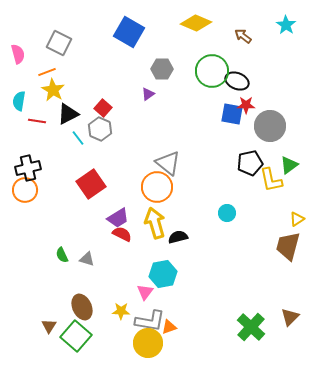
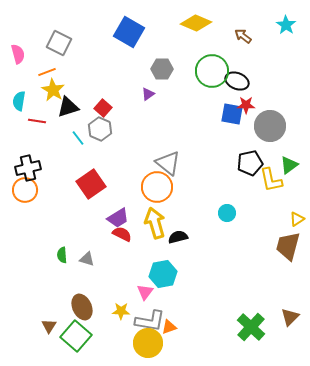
black triangle at (68, 114): moved 7 px up; rotated 10 degrees clockwise
green semicircle at (62, 255): rotated 21 degrees clockwise
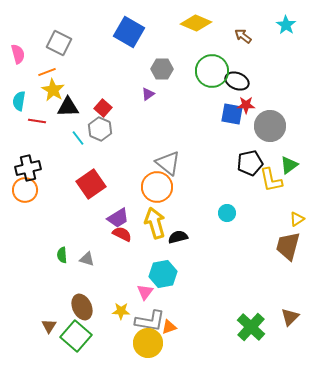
black triangle at (68, 107): rotated 15 degrees clockwise
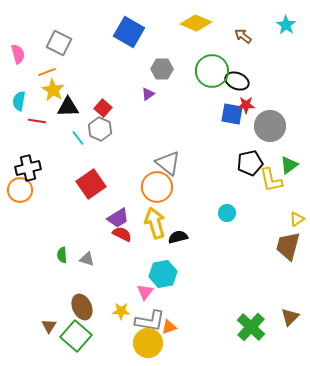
orange circle at (25, 190): moved 5 px left
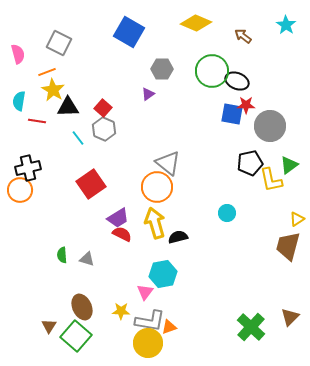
gray hexagon at (100, 129): moved 4 px right
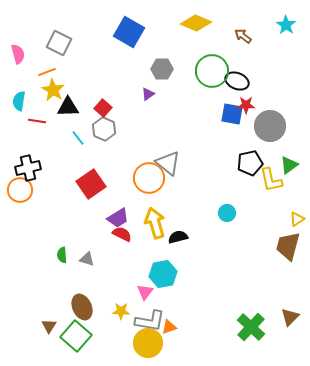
orange circle at (157, 187): moved 8 px left, 9 px up
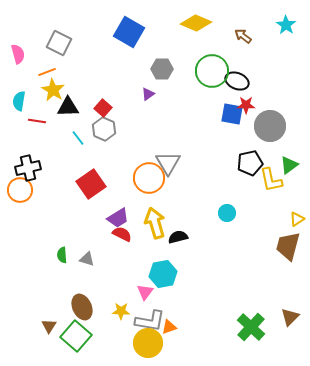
gray triangle at (168, 163): rotated 20 degrees clockwise
